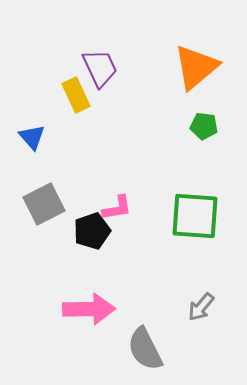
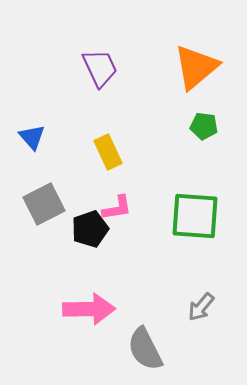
yellow rectangle: moved 32 px right, 57 px down
black pentagon: moved 2 px left, 2 px up
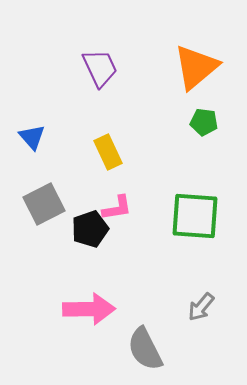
green pentagon: moved 4 px up
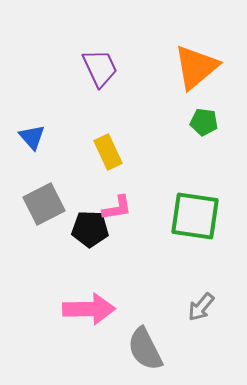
green square: rotated 4 degrees clockwise
black pentagon: rotated 21 degrees clockwise
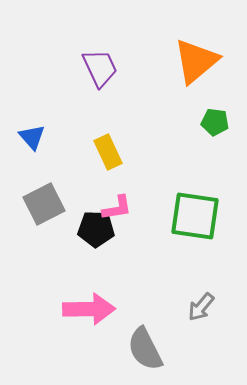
orange triangle: moved 6 px up
green pentagon: moved 11 px right
black pentagon: moved 6 px right
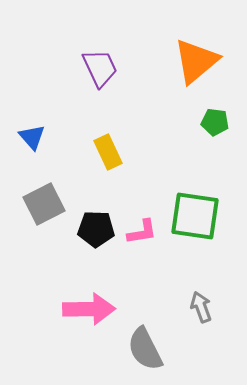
pink L-shape: moved 25 px right, 24 px down
gray arrow: rotated 120 degrees clockwise
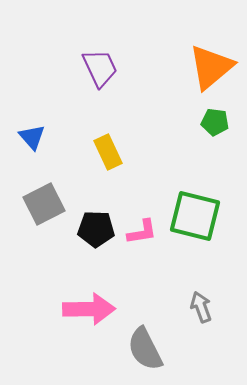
orange triangle: moved 15 px right, 6 px down
green square: rotated 6 degrees clockwise
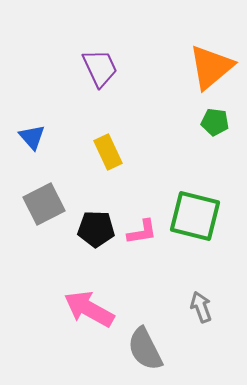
pink arrow: rotated 150 degrees counterclockwise
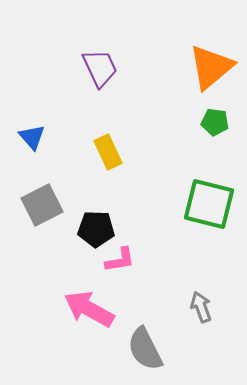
gray square: moved 2 px left, 1 px down
green square: moved 14 px right, 12 px up
pink L-shape: moved 22 px left, 28 px down
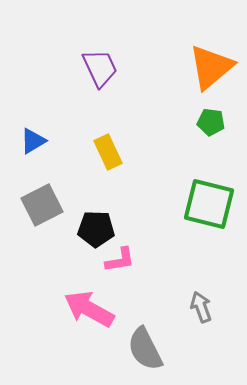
green pentagon: moved 4 px left
blue triangle: moved 1 px right, 4 px down; rotated 40 degrees clockwise
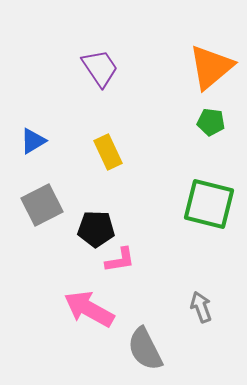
purple trapezoid: rotated 9 degrees counterclockwise
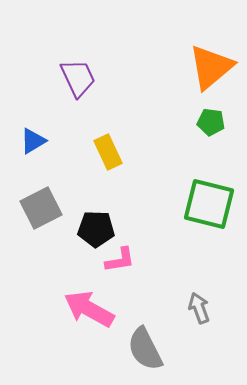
purple trapezoid: moved 22 px left, 10 px down; rotated 9 degrees clockwise
gray square: moved 1 px left, 3 px down
gray arrow: moved 2 px left, 1 px down
